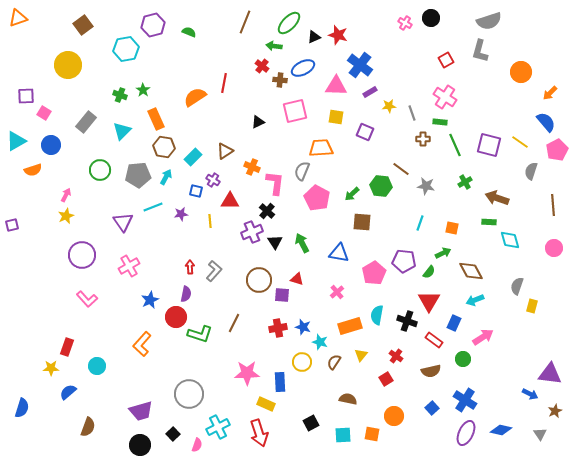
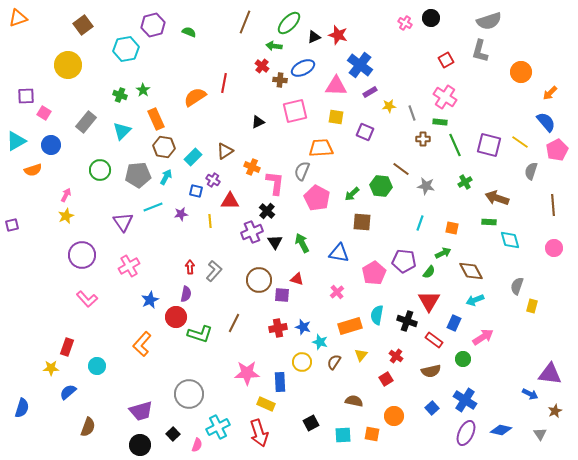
brown semicircle at (348, 399): moved 6 px right, 2 px down
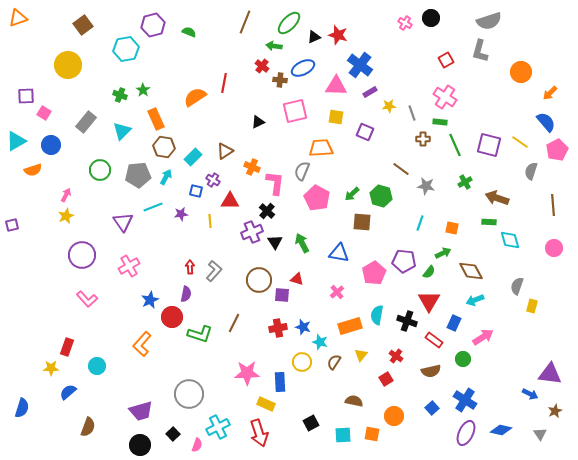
green hexagon at (381, 186): moved 10 px down; rotated 10 degrees clockwise
red circle at (176, 317): moved 4 px left
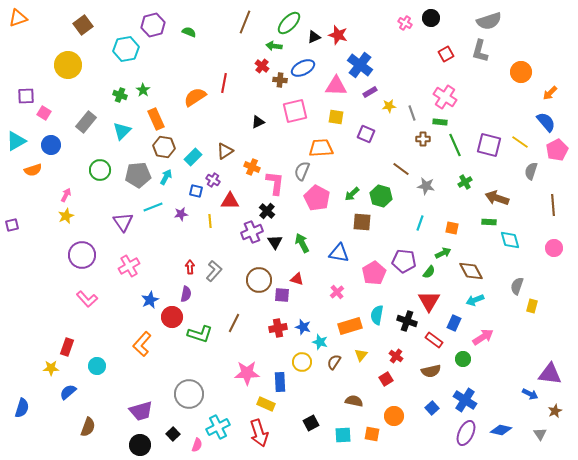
red square at (446, 60): moved 6 px up
purple square at (365, 132): moved 1 px right, 2 px down
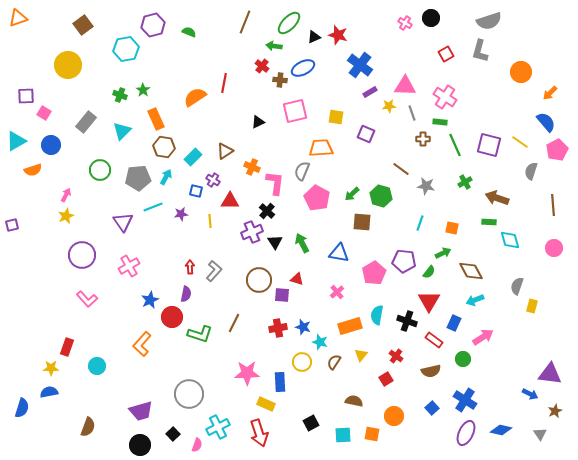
pink triangle at (336, 86): moved 69 px right
gray pentagon at (138, 175): moved 3 px down
blue semicircle at (68, 392): moved 19 px left; rotated 30 degrees clockwise
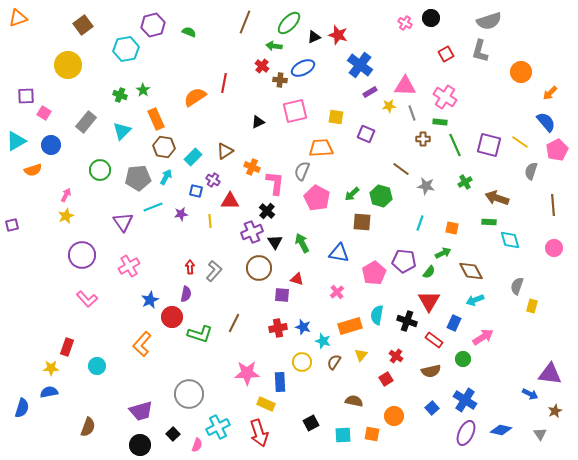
brown circle at (259, 280): moved 12 px up
cyan star at (320, 342): moved 3 px right, 1 px up
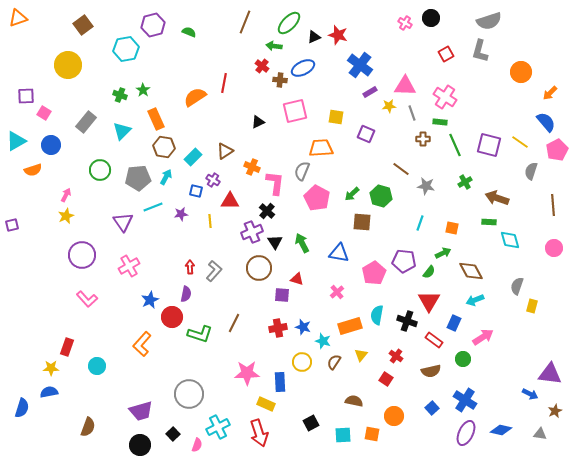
red square at (386, 379): rotated 24 degrees counterclockwise
gray triangle at (540, 434): rotated 48 degrees counterclockwise
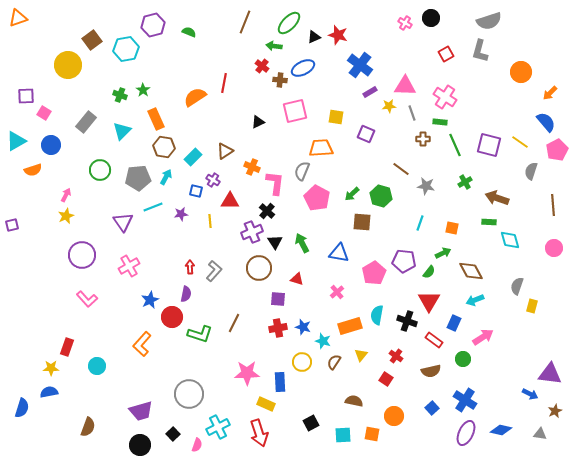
brown square at (83, 25): moved 9 px right, 15 px down
purple square at (282, 295): moved 4 px left, 4 px down
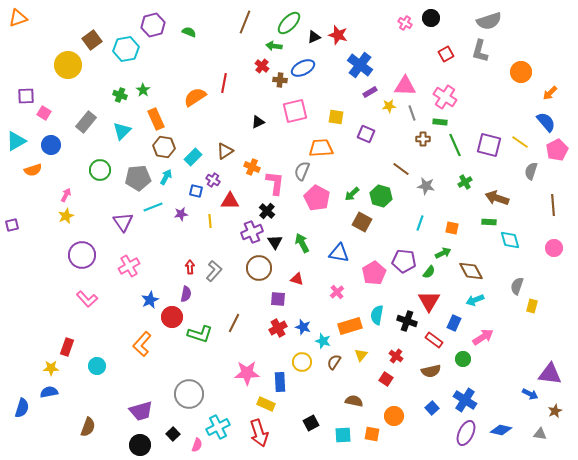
brown square at (362, 222): rotated 24 degrees clockwise
red cross at (278, 328): rotated 18 degrees counterclockwise
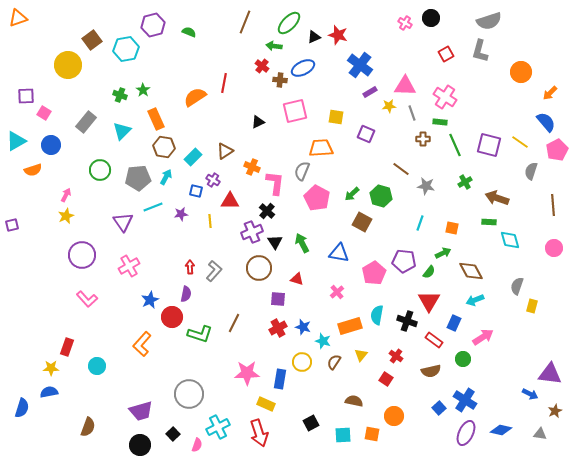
blue rectangle at (280, 382): moved 3 px up; rotated 12 degrees clockwise
blue square at (432, 408): moved 7 px right
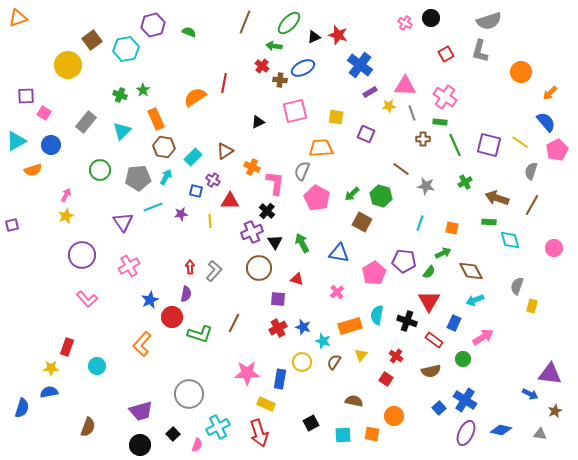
brown line at (553, 205): moved 21 px left; rotated 35 degrees clockwise
